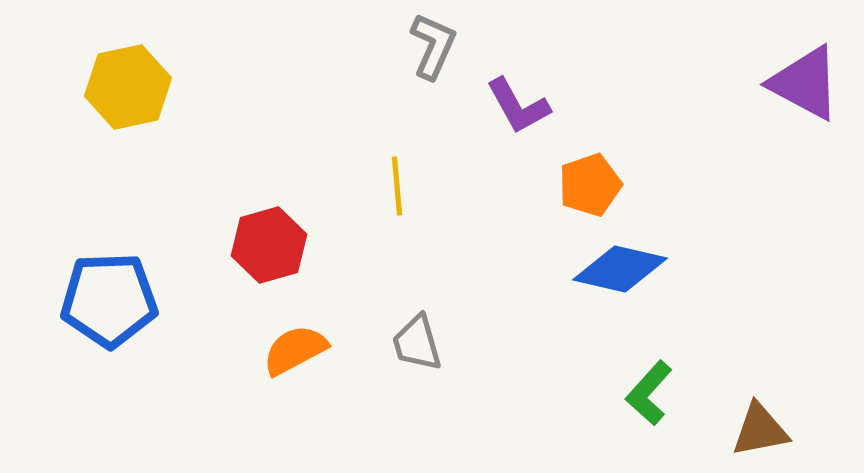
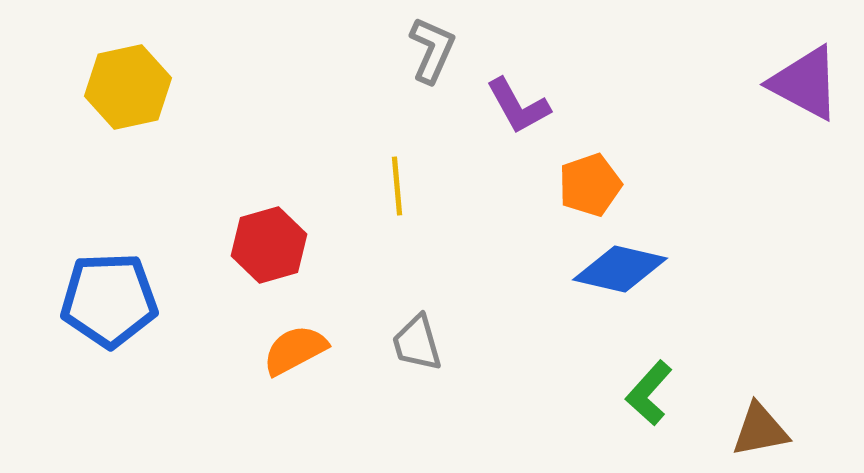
gray L-shape: moved 1 px left, 4 px down
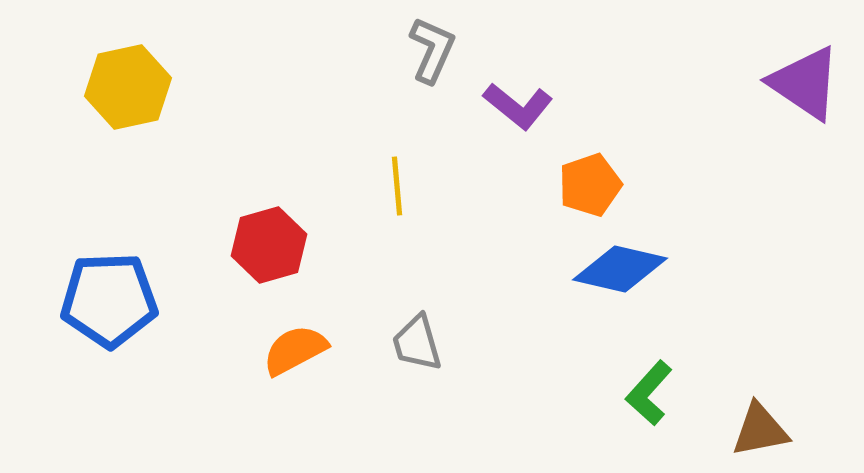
purple triangle: rotated 6 degrees clockwise
purple L-shape: rotated 22 degrees counterclockwise
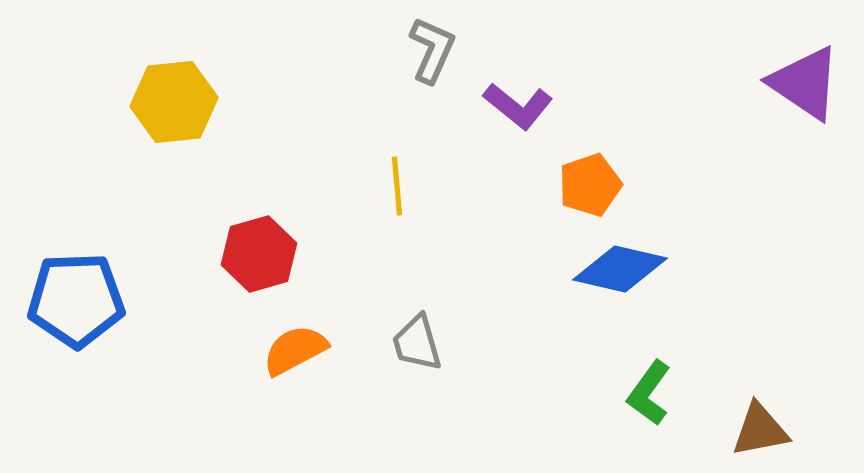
yellow hexagon: moved 46 px right, 15 px down; rotated 6 degrees clockwise
red hexagon: moved 10 px left, 9 px down
blue pentagon: moved 33 px left
green L-shape: rotated 6 degrees counterclockwise
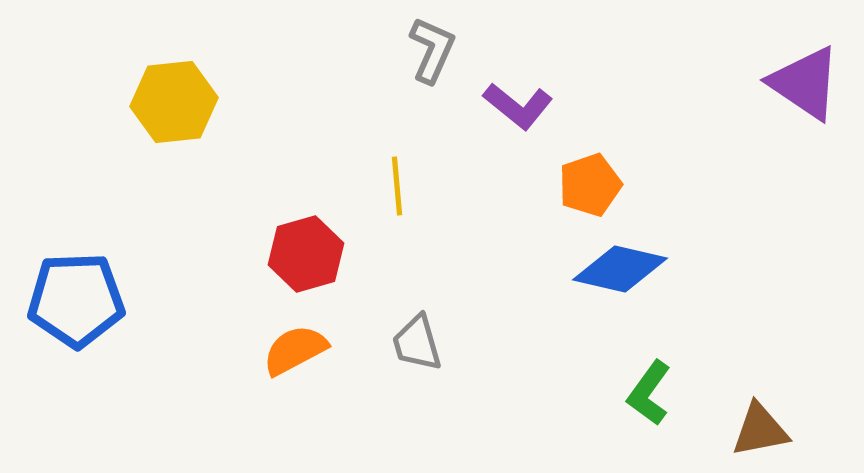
red hexagon: moved 47 px right
